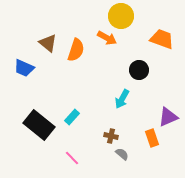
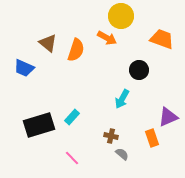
black rectangle: rotated 56 degrees counterclockwise
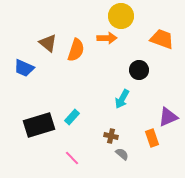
orange arrow: rotated 30 degrees counterclockwise
